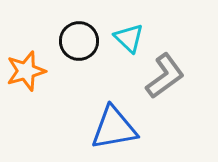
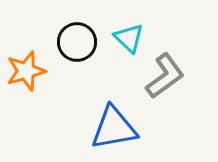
black circle: moved 2 px left, 1 px down
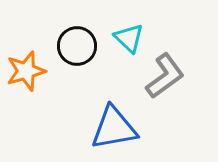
black circle: moved 4 px down
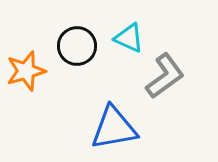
cyan triangle: rotated 20 degrees counterclockwise
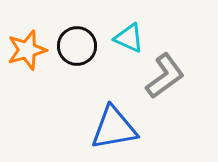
orange star: moved 1 px right, 21 px up
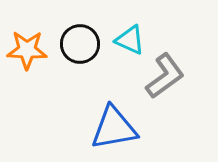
cyan triangle: moved 1 px right, 2 px down
black circle: moved 3 px right, 2 px up
orange star: rotated 18 degrees clockwise
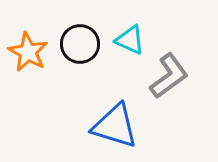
orange star: moved 1 px right, 2 px down; rotated 27 degrees clockwise
gray L-shape: moved 4 px right
blue triangle: moved 1 px right, 2 px up; rotated 27 degrees clockwise
